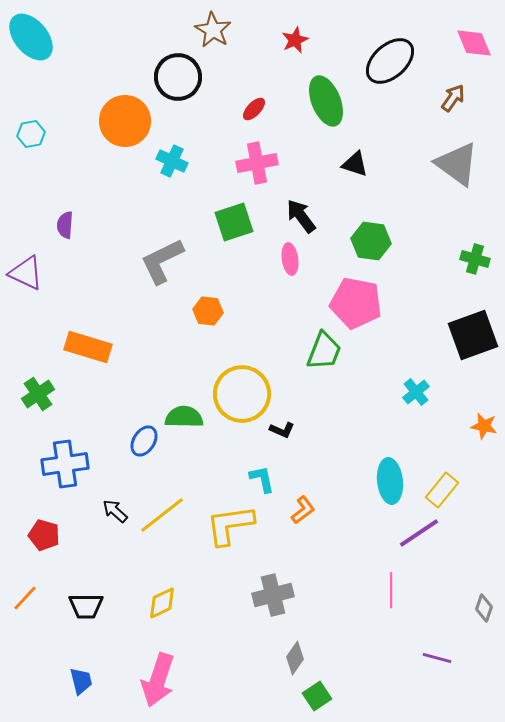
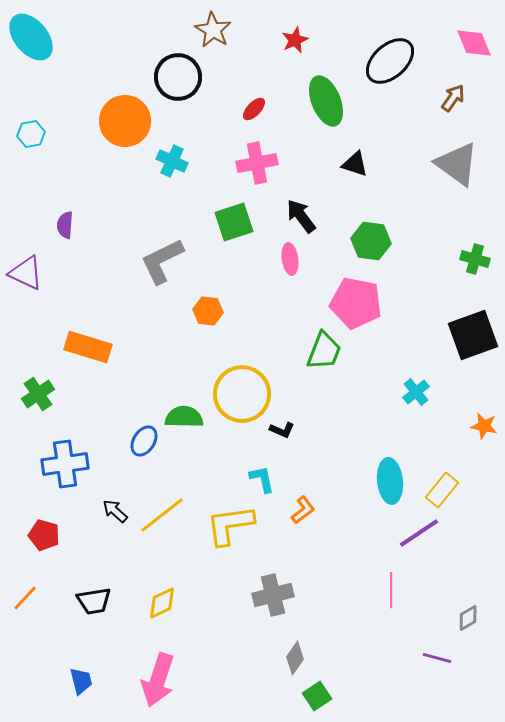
black trapezoid at (86, 606): moved 8 px right, 5 px up; rotated 9 degrees counterclockwise
gray diamond at (484, 608): moved 16 px left, 10 px down; rotated 40 degrees clockwise
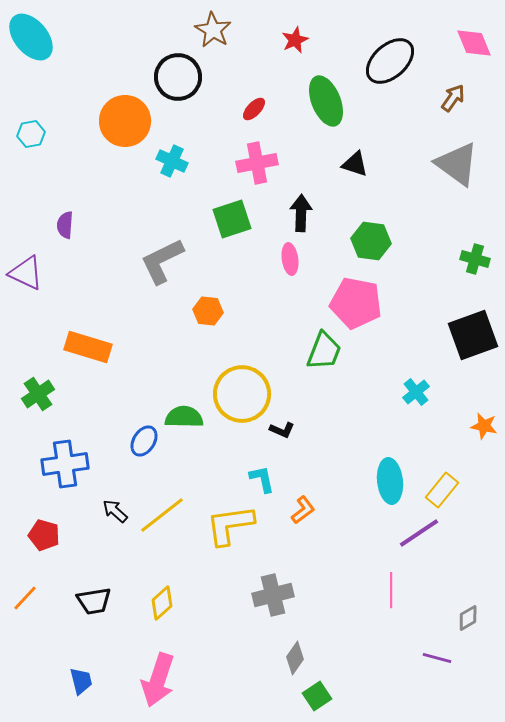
black arrow at (301, 216): moved 3 px up; rotated 39 degrees clockwise
green square at (234, 222): moved 2 px left, 3 px up
yellow diamond at (162, 603): rotated 16 degrees counterclockwise
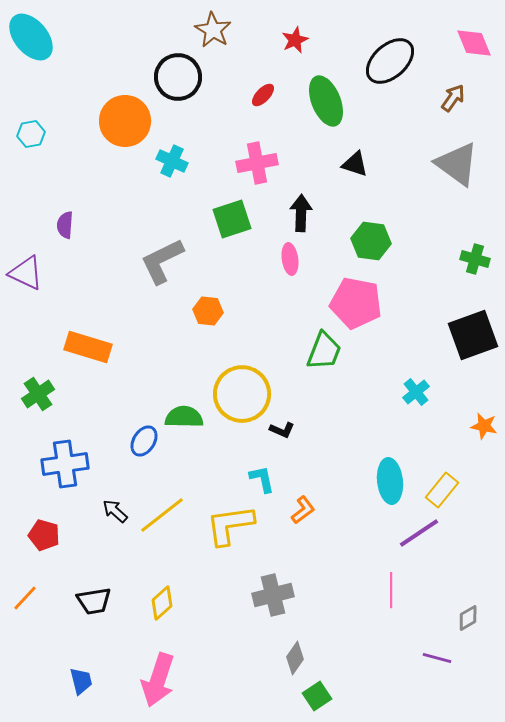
red ellipse at (254, 109): moved 9 px right, 14 px up
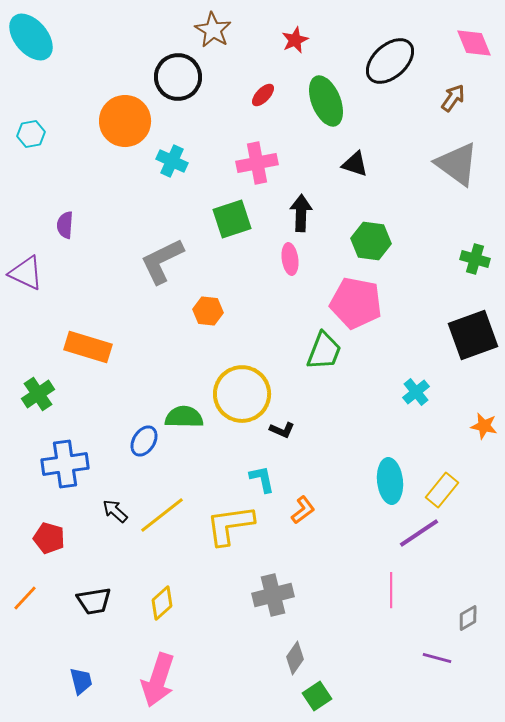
red pentagon at (44, 535): moved 5 px right, 3 px down
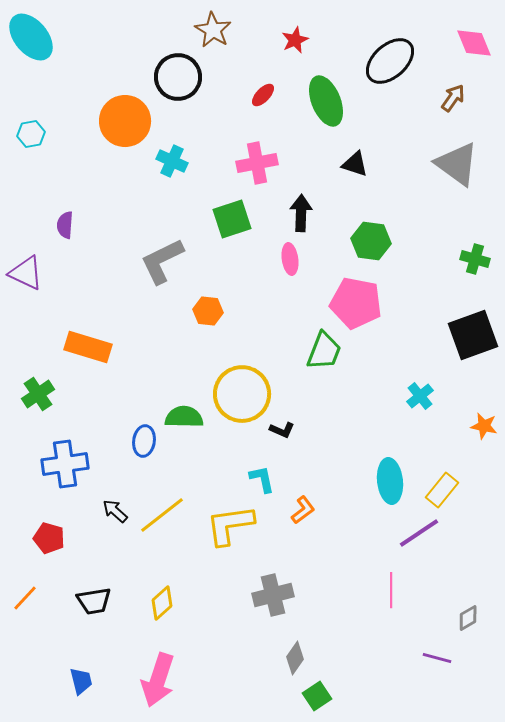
cyan cross at (416, 392): moved 4 px right, 4 px down
blue ellipse at (144, 441): rotated 24 degrees counterclockwise
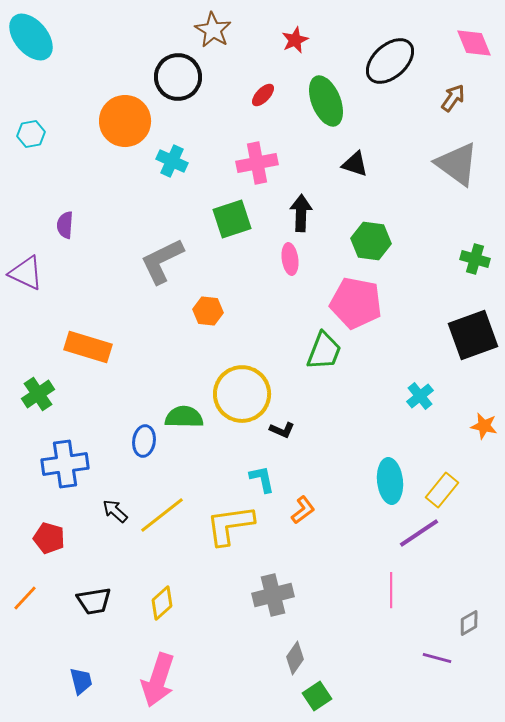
gray diamond at (468, 618): moved 1 px right, 5 px down
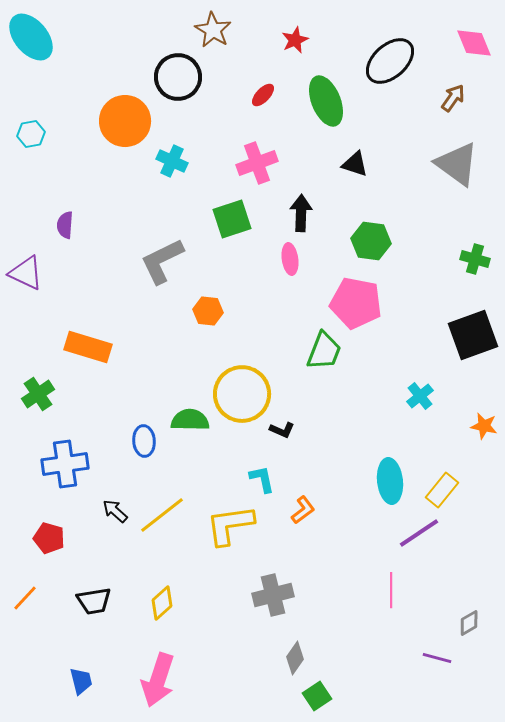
pink cross at (257, 163): rotated 9 degrees counterclockwise
green semicircle at (184, 417): moved 6 px right, 3 px down
blue ellipse at (144, 441): rotated 12 degrees counterclockwise
